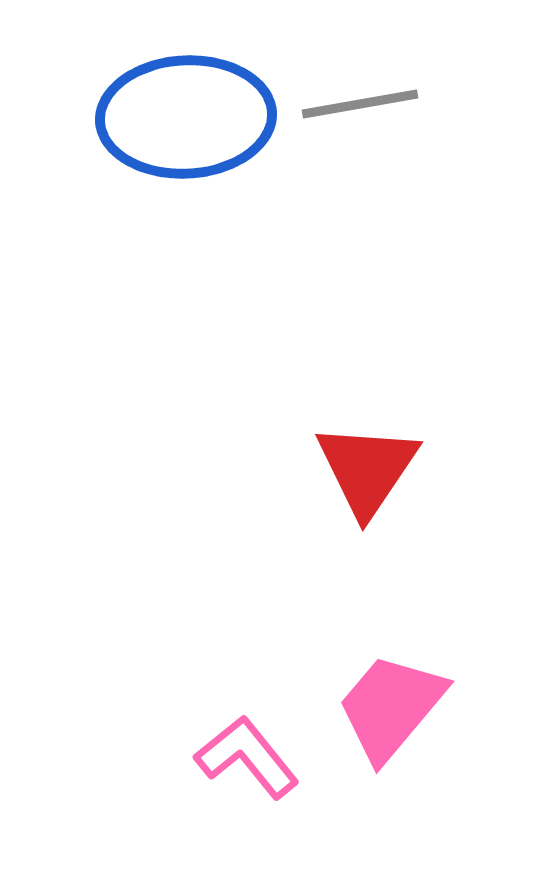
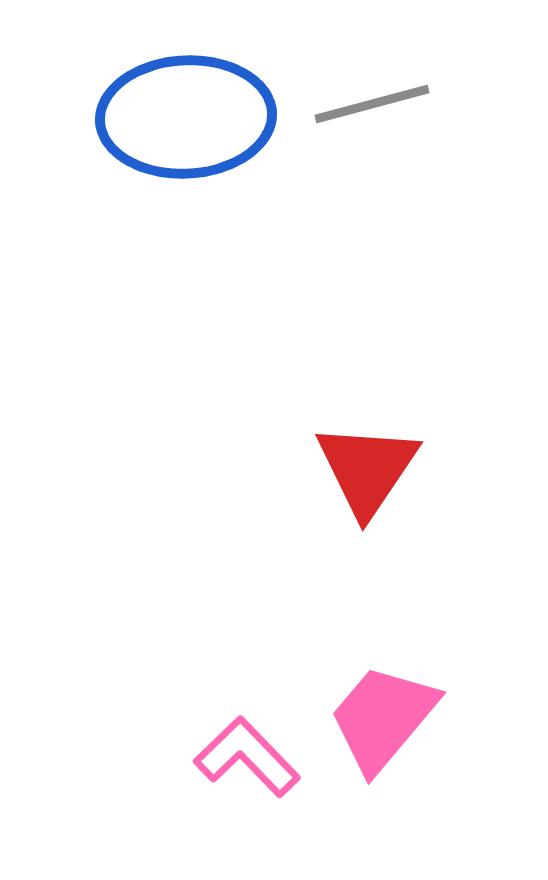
gray line: moved 12 px right; rotated 5 degrees counterclockwise
pink trapezoid: moved 8 px left, 11 px down
pink L-shape: rotated 5 degrees counterclockwise
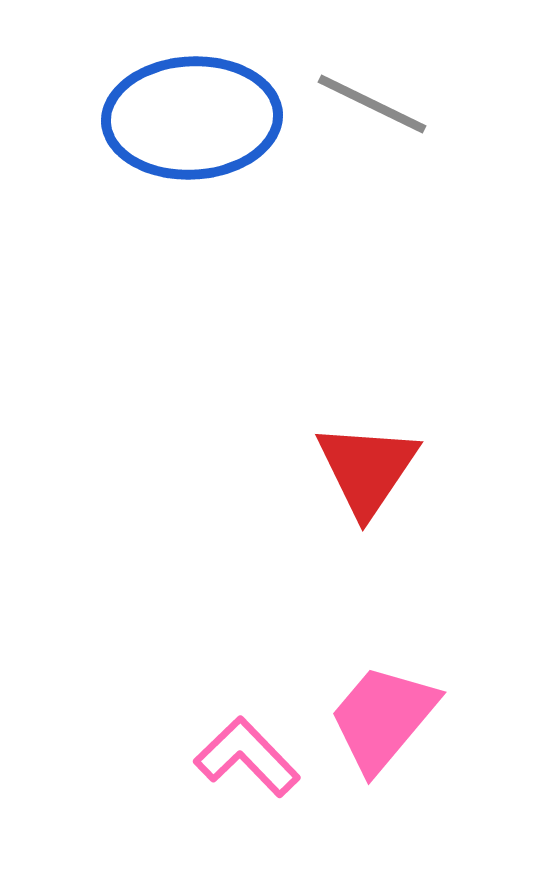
gray line: rotated 41 degrees clockwise
blue ellipse: moved 6 px right, 1 px down
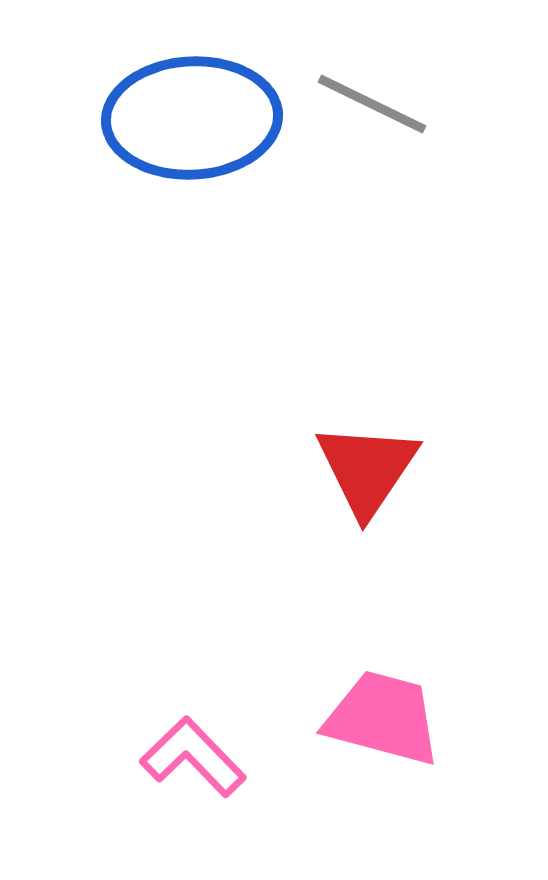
pink trapezoid: rotated 65 degrees clockwise
pink L-shape: moved 54 px left
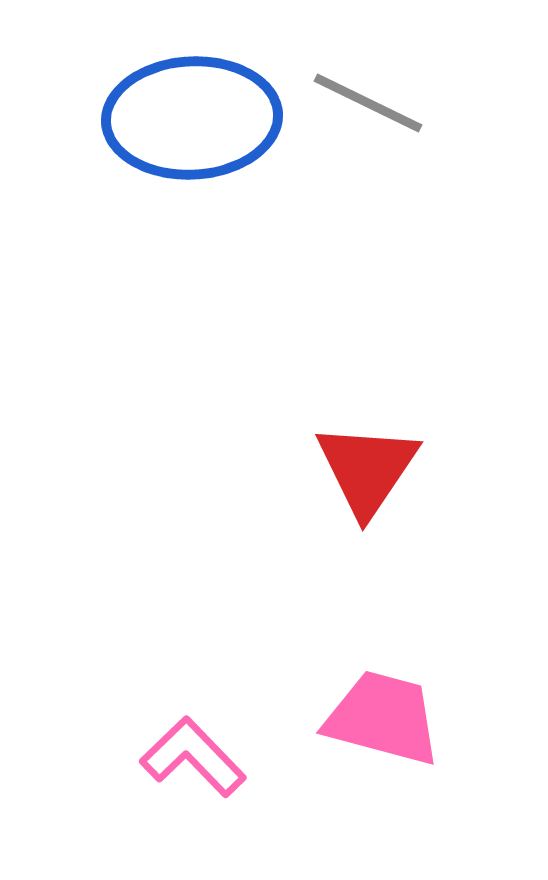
gray line: moved 4 px left, 1 px up
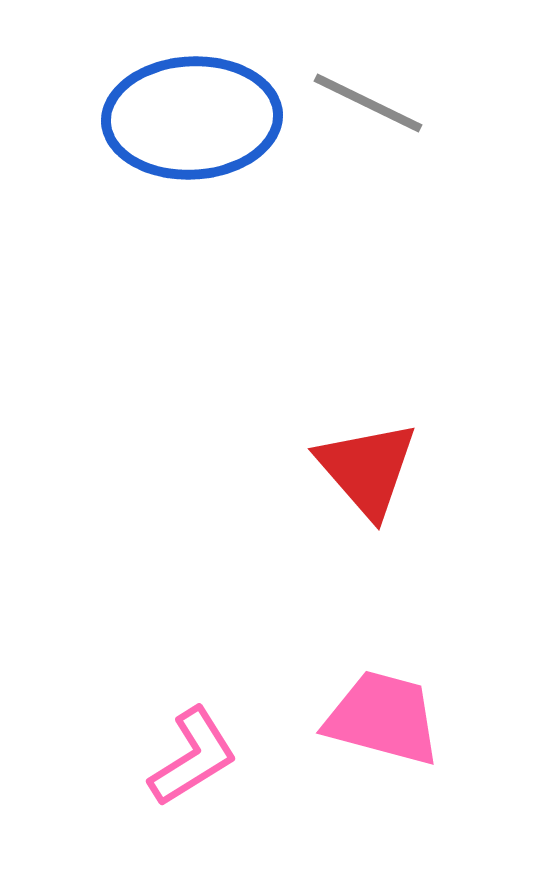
red triangle: rotated 15 degrees counterclockwise
pink L-shape: rotated 102 degrees clockwise
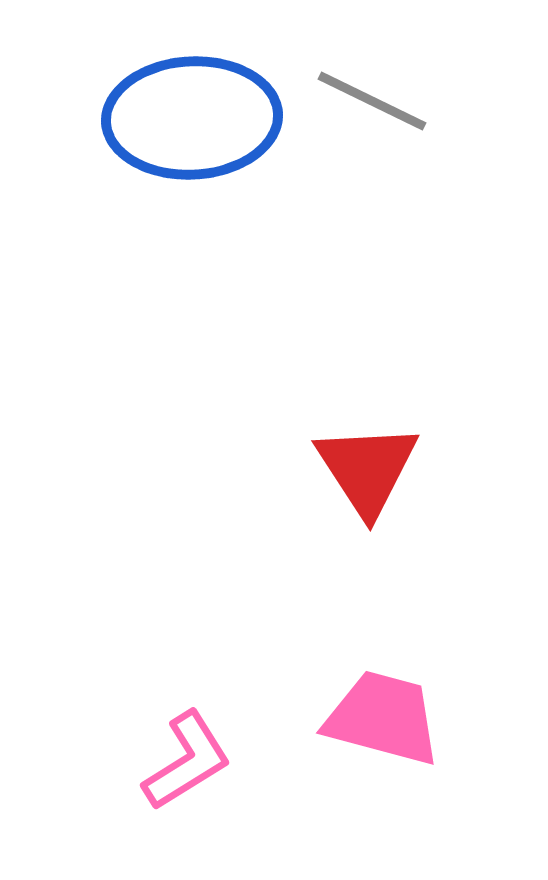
gray line: moved 4 px right, 2 px up
red triangle: rotated 8 degrees clockwise
pink L-shape: moved 6 px left, 4 px down
